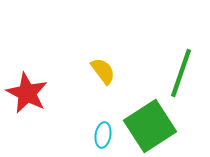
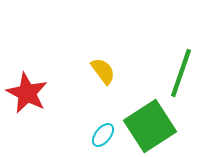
cyan ellipse: rotated 30 degrees clockwise
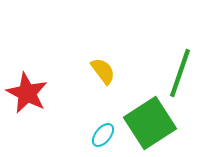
green line: moved 1 px left
green square: moved 3 px up
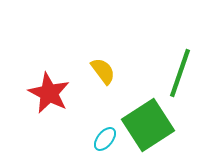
red star: moved 22 px right
green square: moved 2 px left, 2 px down
cyan ellipse: moved 2 px right, 4 px down
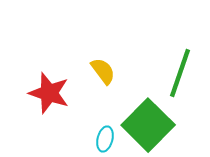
red star: rotated 9 degrees counterclockwise
green square: rotated 12 degrees counterclockwise
cyan ellipse: rotated 25 degrees counterclockwise
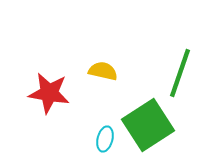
yellow semicircle: rotated 40 degrees counterclockwise
red star: rotated 9 degrees counterclockwise
green square: rotated 12 degrees clockwise
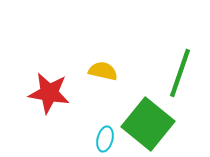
green square: moved 1 px up; rotated 18 degrees counterclockwise
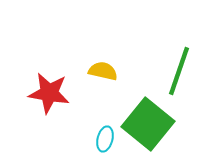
green line: moved 1 px left, 2 px up
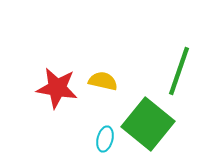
yellow semicircle: moved 10 px down
red star: moved 8 px right, 5 px up
